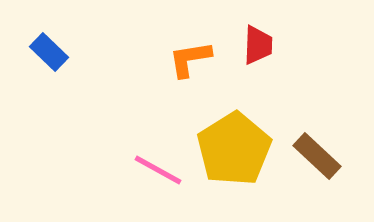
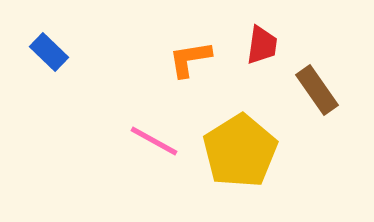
red trapezoid: moved 4 px right; rotated 6 degrees clockwise
yellow pentagon: moved 6 px right, 2 px down
brown rectangle: moved 66 px up; rotated 12 degrees clockwise
pink line: moved 4 px left, 29 px up
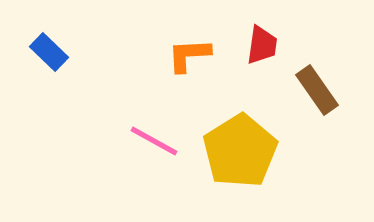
orange L-shape: moved 1 px left, 4 px up; rotated 6 degrees clockwise
